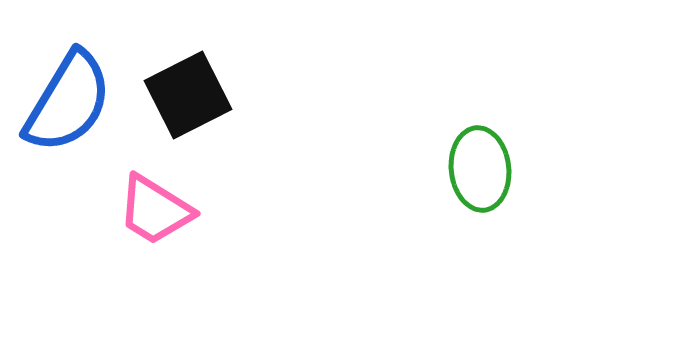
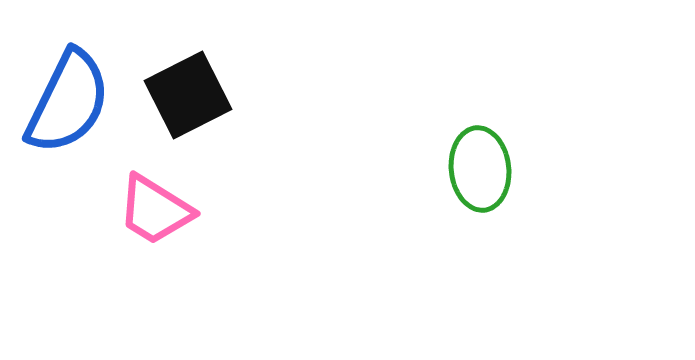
blue semicircle: rotated 5 degrees counterclockwise
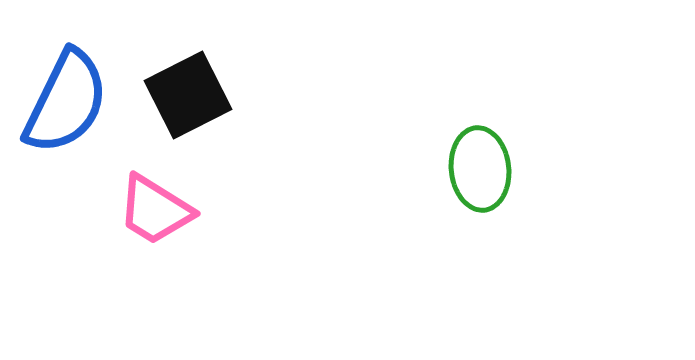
blue semicircle: moved 2 px left
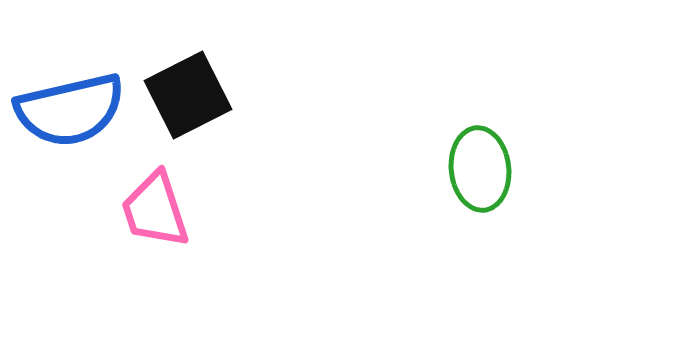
blue semicircle: moved 4 px right, 8 px down; rotated 51 degrees clockwise
pink trapezoid: rotated 40 degrees clockwise
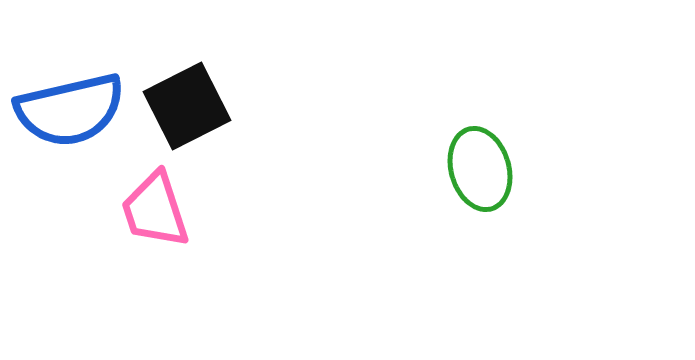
black square: moved 1 px left, 11 px down
green ellipse: rotated 10 degrees counterclockwise
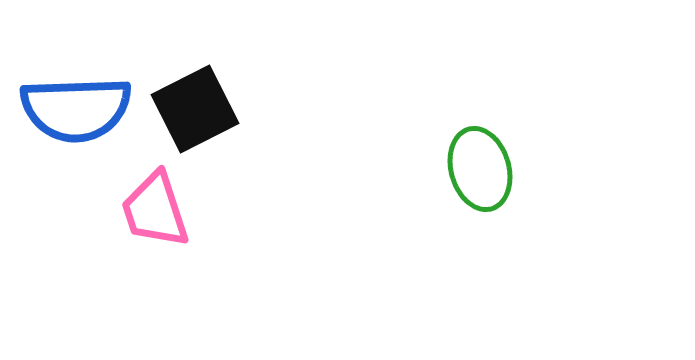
black square: moved 8 px right, 3 px down
blue semicircle: moved 6 px right, 1 px up; rotated 11 degrees clockwise
